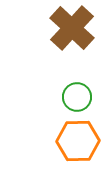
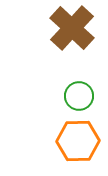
green circle: moved 2 px right, 1 px up
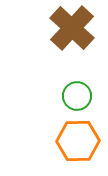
green circle: moved 2 px left
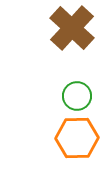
orange hexagon: moved 1 px left, 3 px up
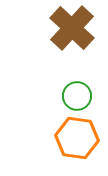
orange hexagon: rotated 9 degrees clockwise
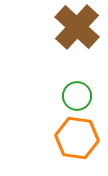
brown cross: moved 5 px right, 1 px up
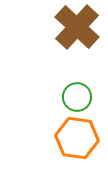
green circle: moved 1 px down
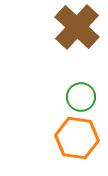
green circle: moved 4 px right
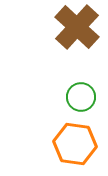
orange hexagon: moved 2 px left, 6 px down
